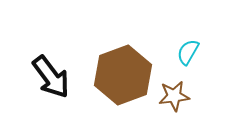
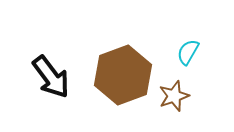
brown star: rotated 12 degrees counterclockwise
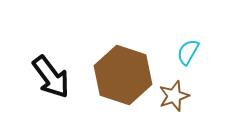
brown hexagon: rotated 22 degrees counterclockwise
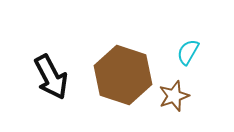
black arrow: rotated 9 degrees clockwise
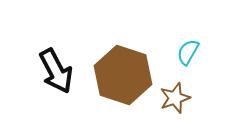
black arrow: moved 5 px right, 6 px up
brown star: moved 1 px right, 2 px down
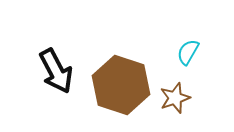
brown hexagon: moved 2 px left, 10 px down
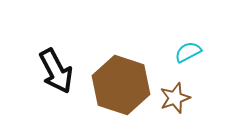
cyan semicircle: rotated 32 degrees clockwise
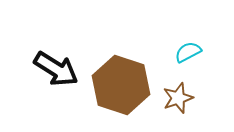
black arrow: moved 2 px up; rotated 30 degrees counterclockwise
brown star: moved 3 px right
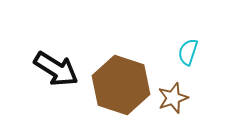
cyan semicircle: rotated 44 degrees counterclockwise
brown star: moved 5 px left
